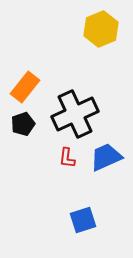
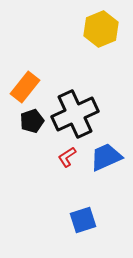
black pentagon: moved 9 px right, 3 px up
red L-shape: moved 1 px up; rotated 50 degrees clockwise
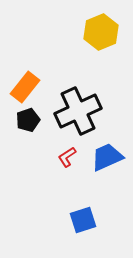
yellow hexagon: moved 3 px down
black cross: moved 3 px right, 3 px up
black pentagon: moved 4 px left, 1 px up
blue trapezoid: moved 1 px right
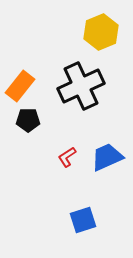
orange rectangle: moved 5 px left, 1 px up
black cross: moved 3 px right, 25 px up
black pentagon: rotated 20 degrees clockwise
